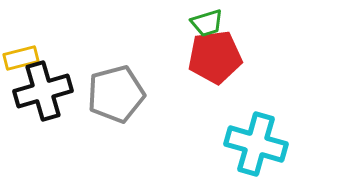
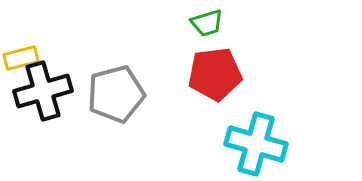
red pentagon: moved 17 px down
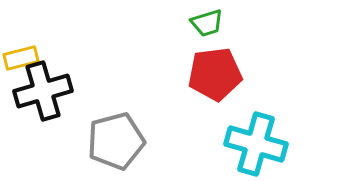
gray pentagon: moved 47 px down
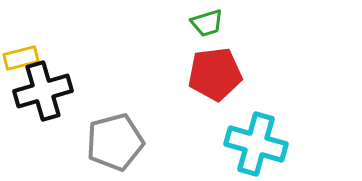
gray pentagon: moved 1 px left, 1 px down
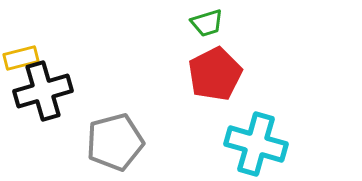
red pentagon: rotated 20 degrees counterclockwise
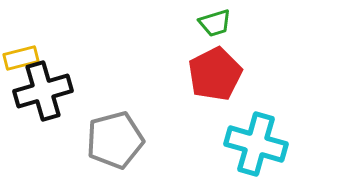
green trapezoid: moved 8 px right
gray pentagon: moved 2 px up
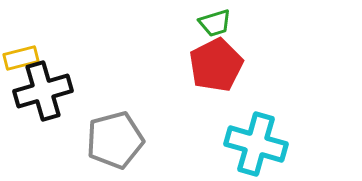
red pentagon: moved 1 px right, 9 px up
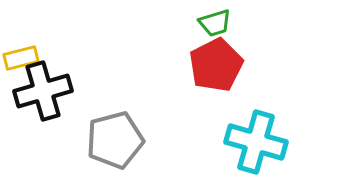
cyan cross: moved 2 px up
